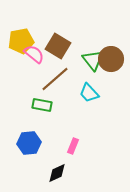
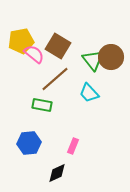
brown circle: moved 2 px up
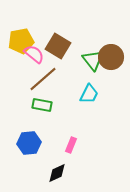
brown line: moved 12 px left
cyan trapezoid: moved 1 px down; rotated 110 degrees counterclockwise
pink rectangle: moved 2 px left, 1 px up
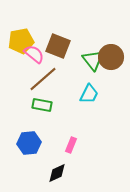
brown square: rotated 10 degrees counterclockwise
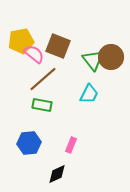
black diamond: moved 1 px down
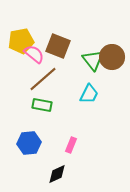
brown circle: moved 1 px right
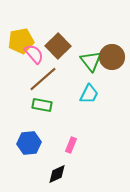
brown square: rotated 25 degrees clockwise
pink semicircle: rotated 10 degrees clockwise
green triangle: moved 2 px left, 1 px down
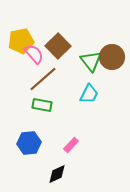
pink rectangle: rotated 21 degrees clockwise
